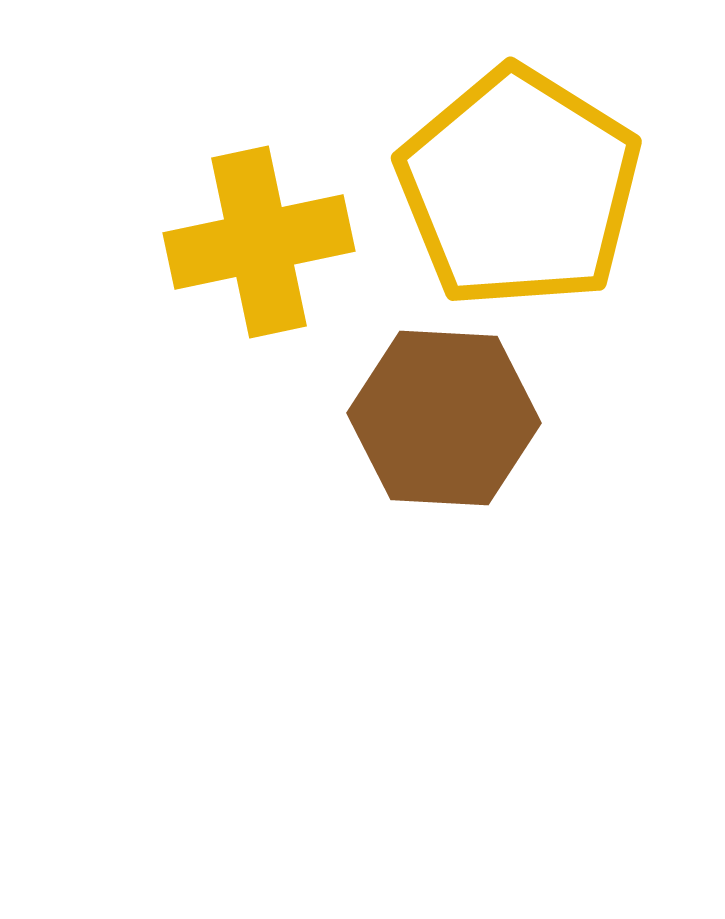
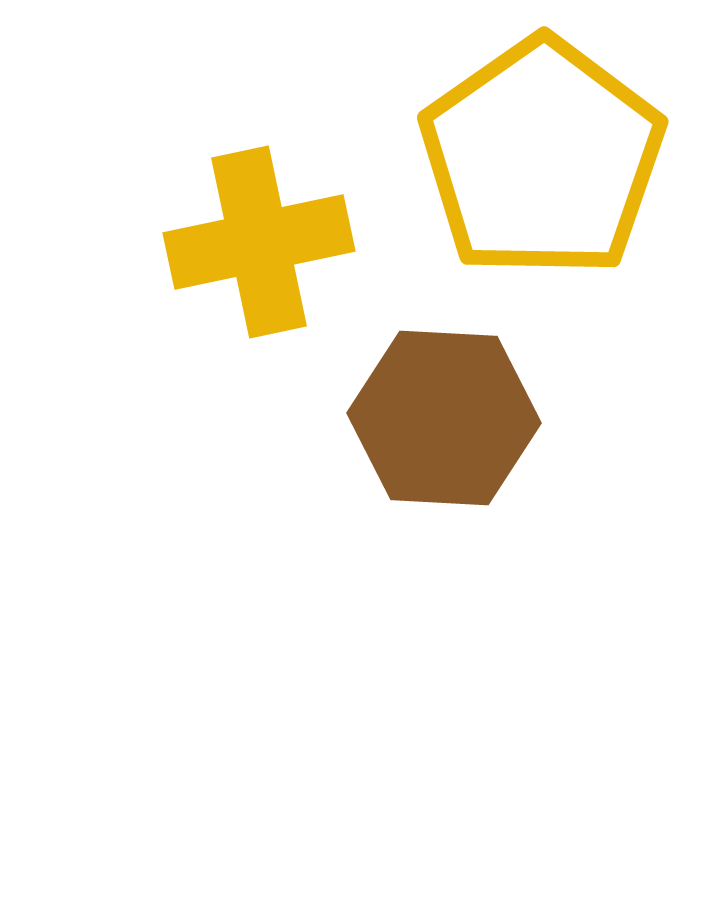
yellow pentagon: moved 23 px right, 30 px up; rotated 5 degrees clockwise
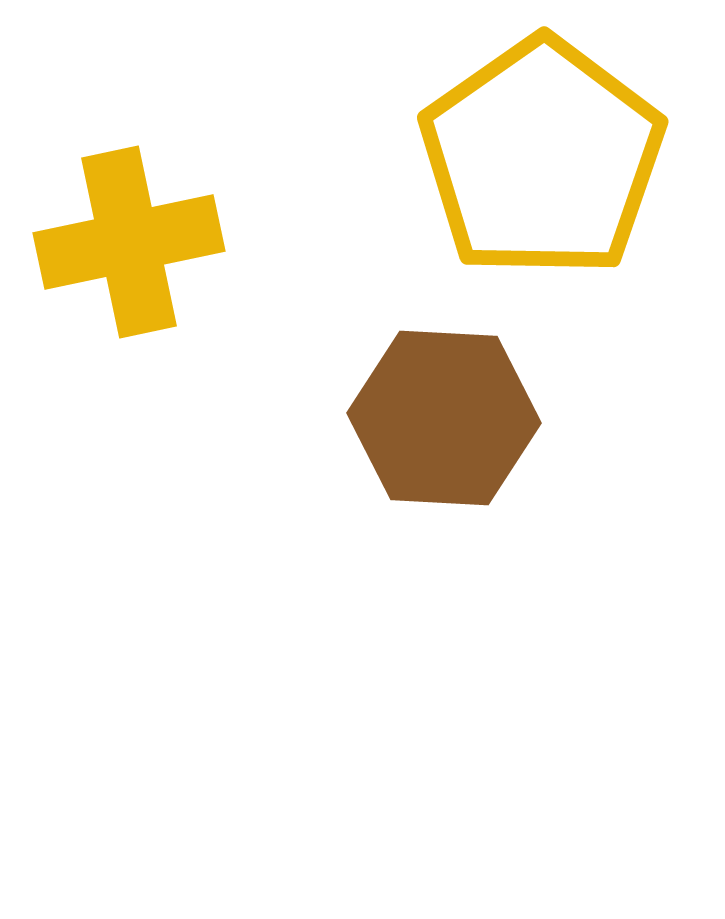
yellow cross: moved 130 px left
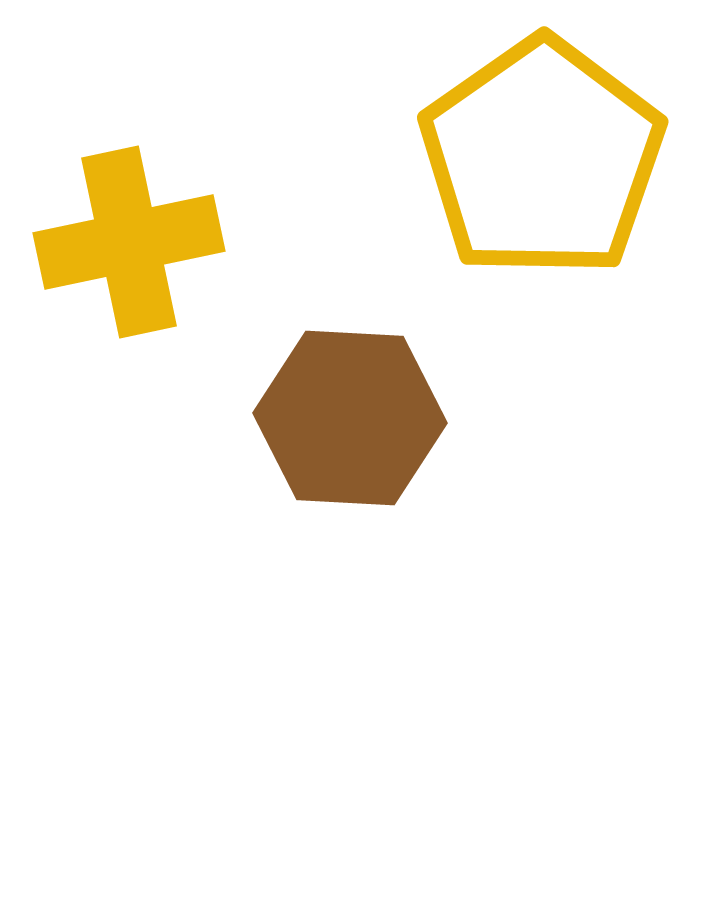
brown hexagon: moved 94 px left
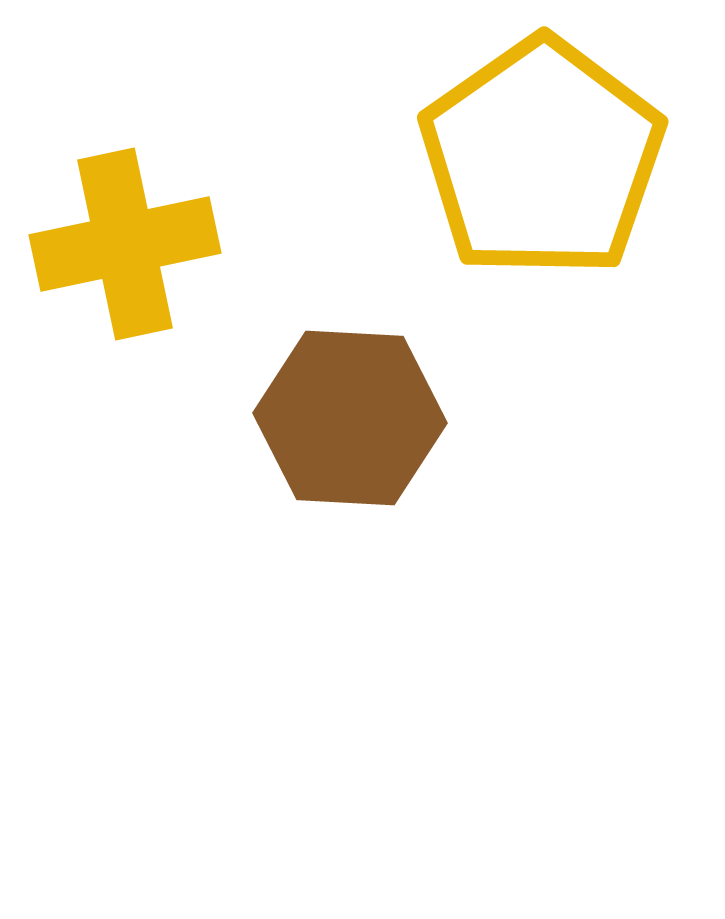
yellow cross: moved 4 px left, 2 px down
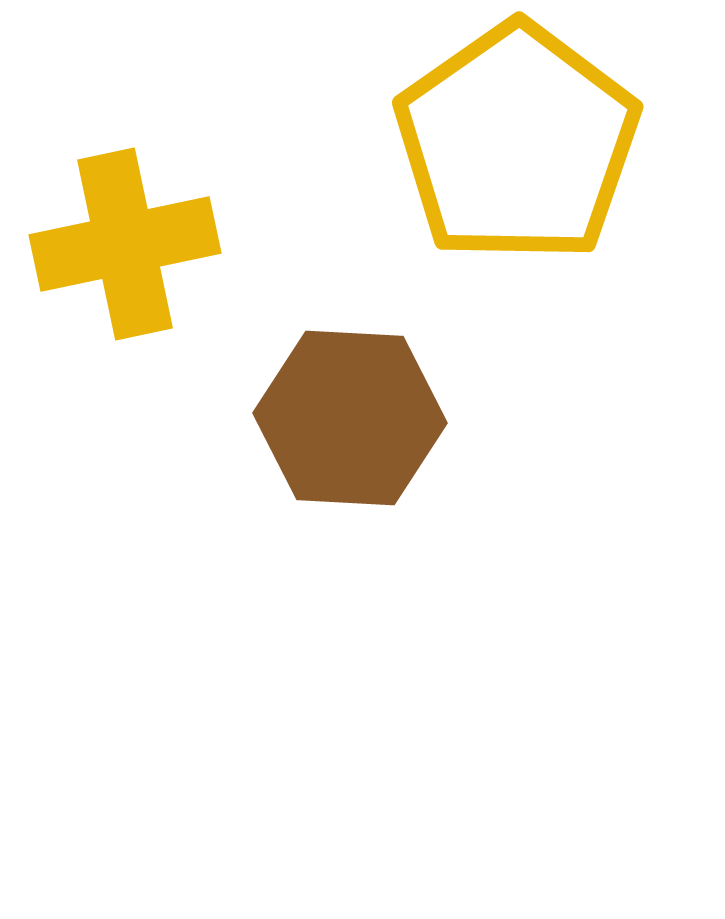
yellow pentagon: moved 25 px left, 15 px up
